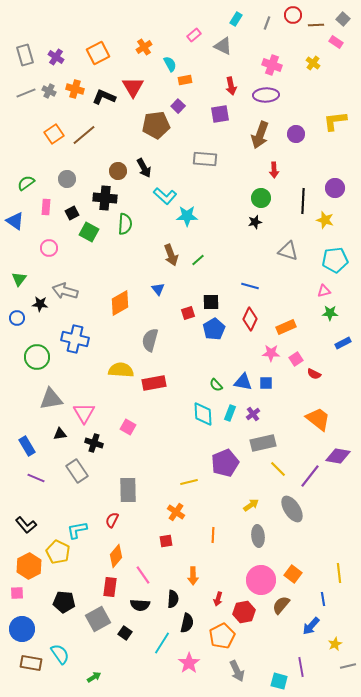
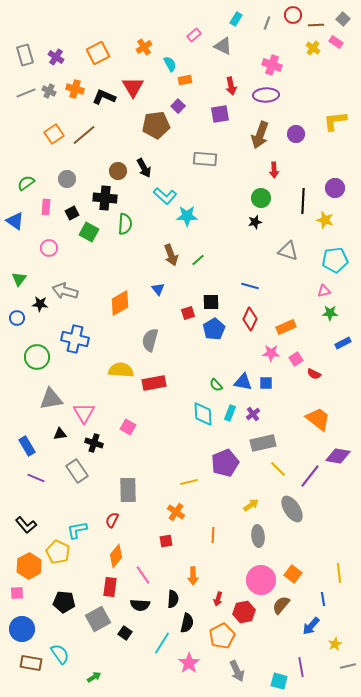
yellow cross at (313, 63): moved 15 px up
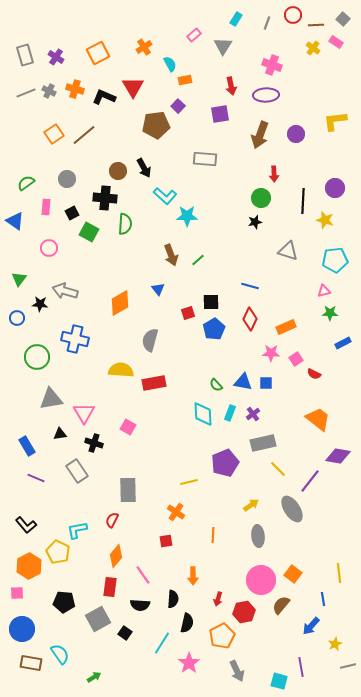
gray triangle at (223, 46): rotated 36 degrees clockwise
red arrow at (274, 170): moved 4 px down
purple line at (310, 476): moved 5 px down
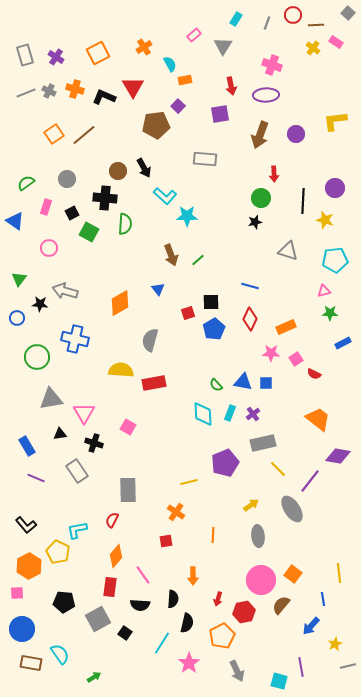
gray square at (343, 19): moved 5 px right, 6 px up
pink rectangle at (46, 207): rotated 14 degrees clockwise
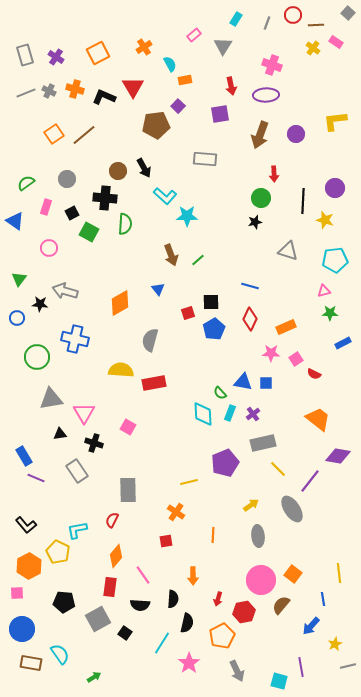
green semicircle at (216, 385): moved 4 px right, 8 px down
blue rectangle at (27, 446): moved 3 px left, 10 px down
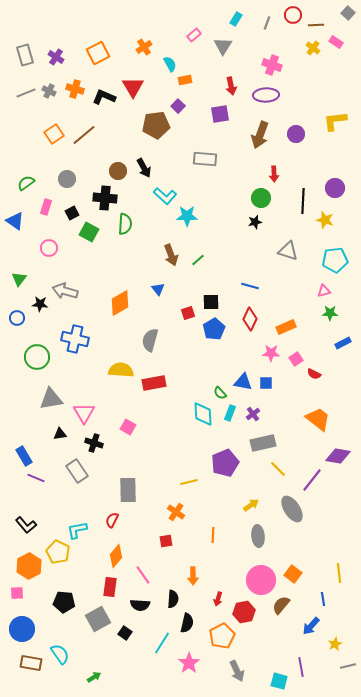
purple line at (310, 481): moved 2 px right, 1 px up
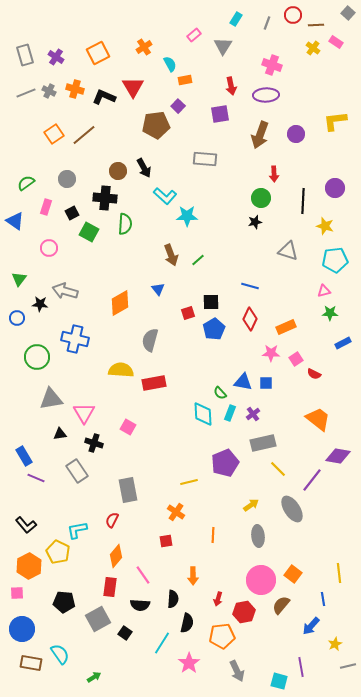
yellow star at (325, 220): moved 6 px down
gray rectangle at (128, 490): rotated 10 degrees counterclockwise
orange pentagon at (222, 636): rotated 20 degrees clockwise
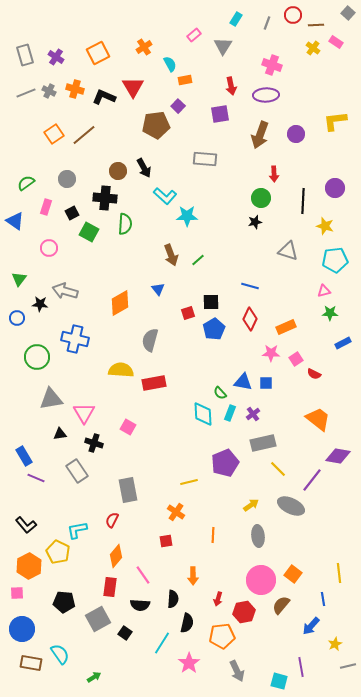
gray ellipse at (292, 509): moved 1 px left, 3 px up; rotated 32 degrees counterclockwise
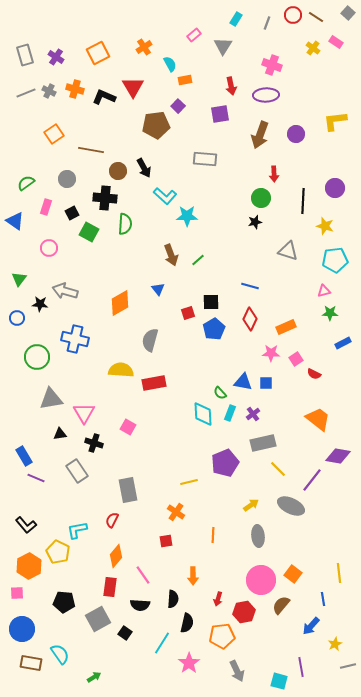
brown line at (316, 25): moved 8 px up; rotated 35 degrees clockwise
brown line at (84, 135): moved 7 px right, 15 px down; rotated 50 degrees clockwise
